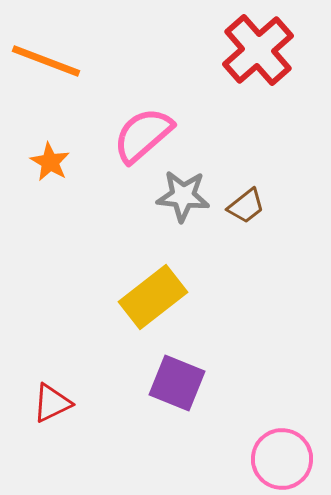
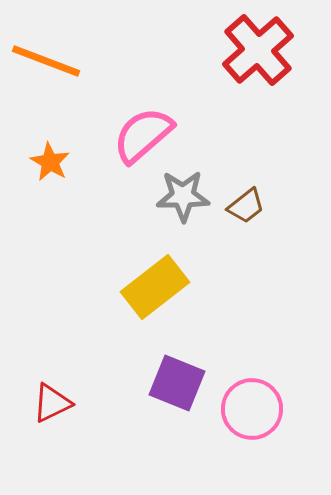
gray star: rotated 6 degrees counterclockwise
yellow rectangle: moved 2 px right, 10 px up
pink circle: moved 30 px left, 50 px up
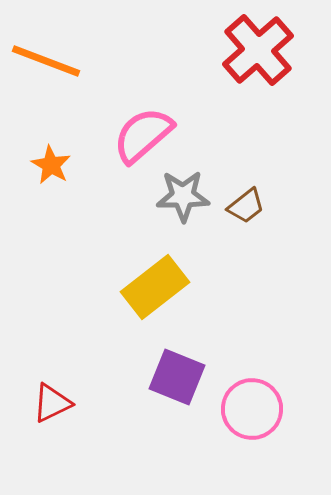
orange star: moved 1 px right, 3 px down
purple square: moved 6 px up
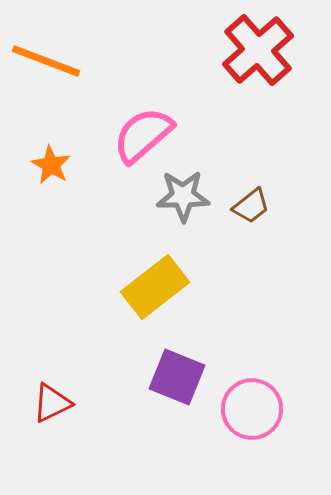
brown trapezoid: moved 5 px right
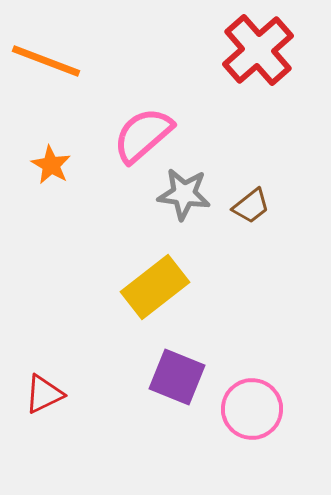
gray star: moved 1 px right, 2 px up; rotated 8 degrees clockwise
red triangle: moved 8 px left, 9 px up
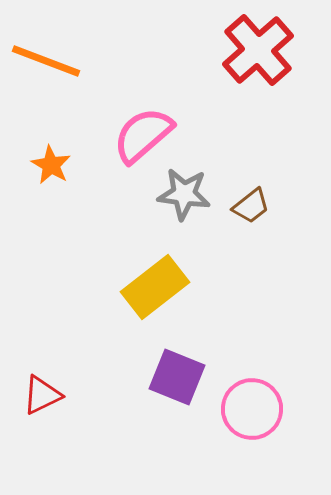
red triangle: moved 2 px left, 1 px down
